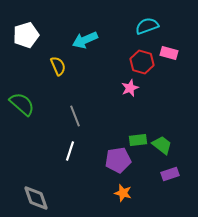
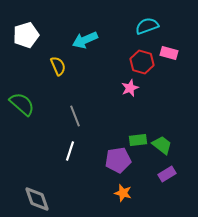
purple rectangle: moved 3 px left; rotated 12 degrees counterclockwise
gray diamond: moved 1 px right, 1 px down
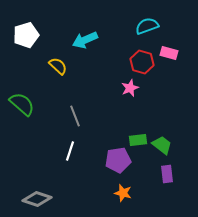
yellow semicircle: rotated 24 degrees counterclockwise
purple rectangle: rotated 66 degrees counterclockwise
gray diamond: rotated 52 degrees counterclockwise
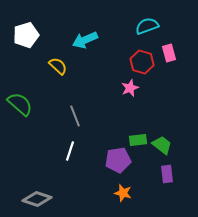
pink rectangle: rotated 60 degrees clockwise
green semicircle: moved 2 px left
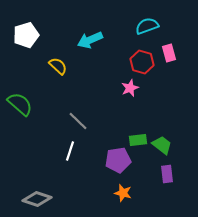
cyan arrow: moved 5 px right
gray line: moved 3 px right, 5 px down; rotated 25 degrees counterclockwise
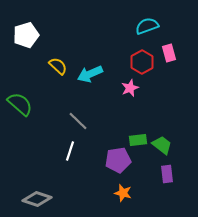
cyan arrow: moved 34 px down
red hexagon: rotated 15 degrees clockwise
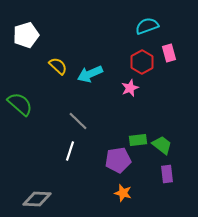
gray diamond: rotated 16 degrees counterclockwise
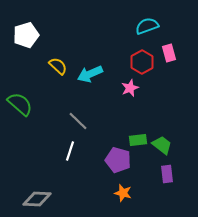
purple pentagon: rotated 25 degrees clockwise
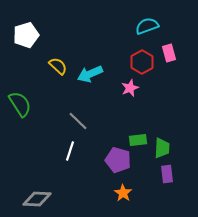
green semicircle: rotated 16 degrees clockwise
green trapezoid: moved 3 px down; rotated 55 degrees clockwise
orange star: rotated 18 degrees clockwise
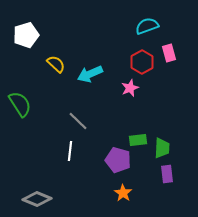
yellow semicircle: moved 2 px left, 2 px up
white line: rotated 12 degrees counterclockwise
gray diamond: rotated 20 degrees clockwise
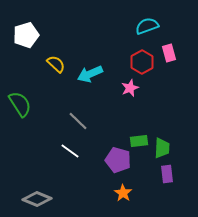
green rectangle: moved 1 px right, 1 px down
white line: rotated 60 degrees counterclockwise
